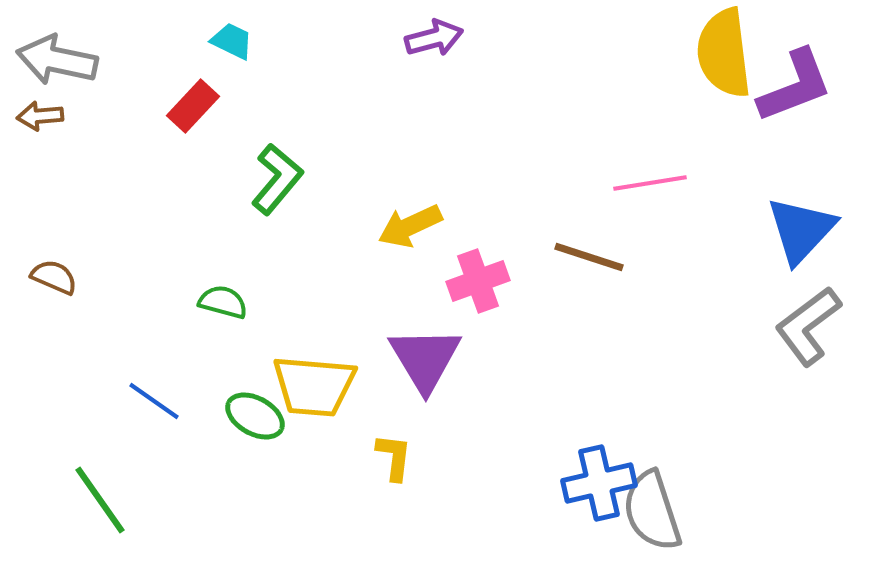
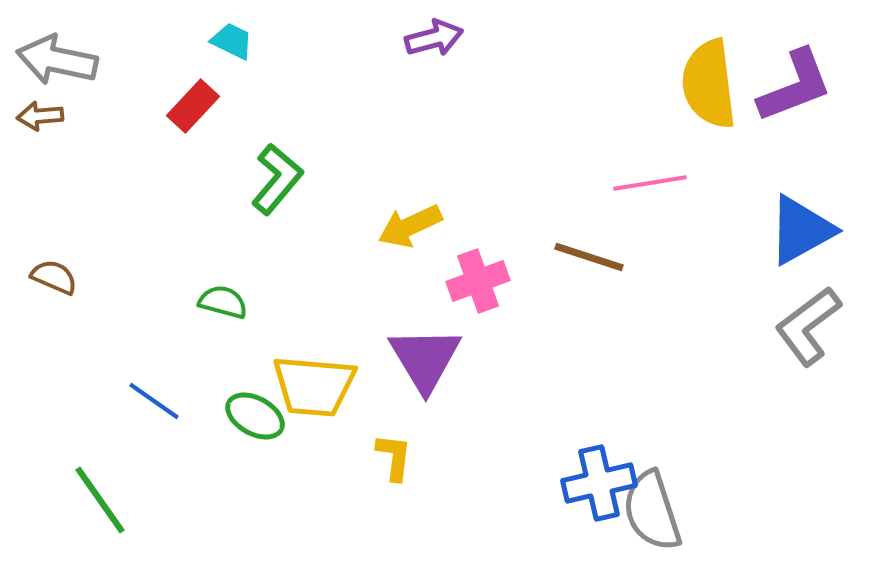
yellow semicircle: moved 15 px left, 31 px down
blue triangle: rotated 18 degrees clockwise
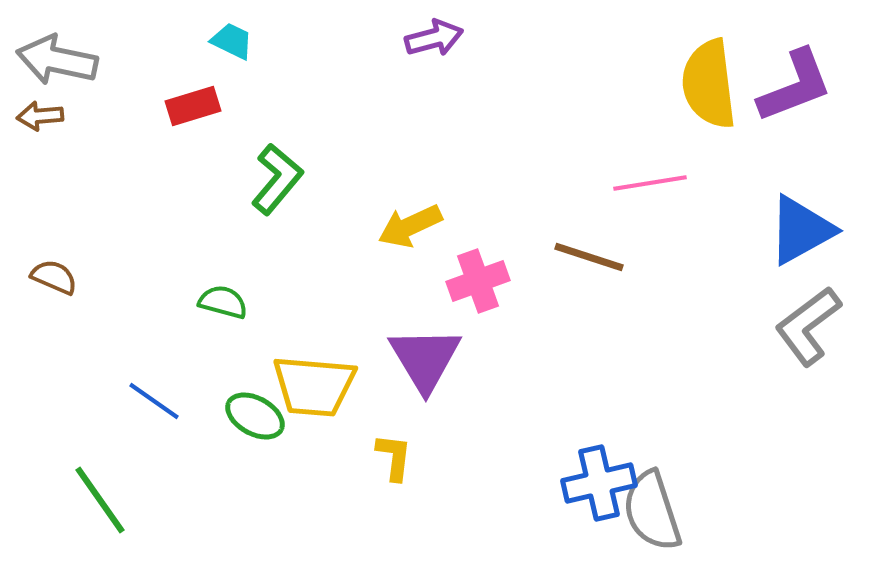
red rectangle: rotated 30 degrees clockwise
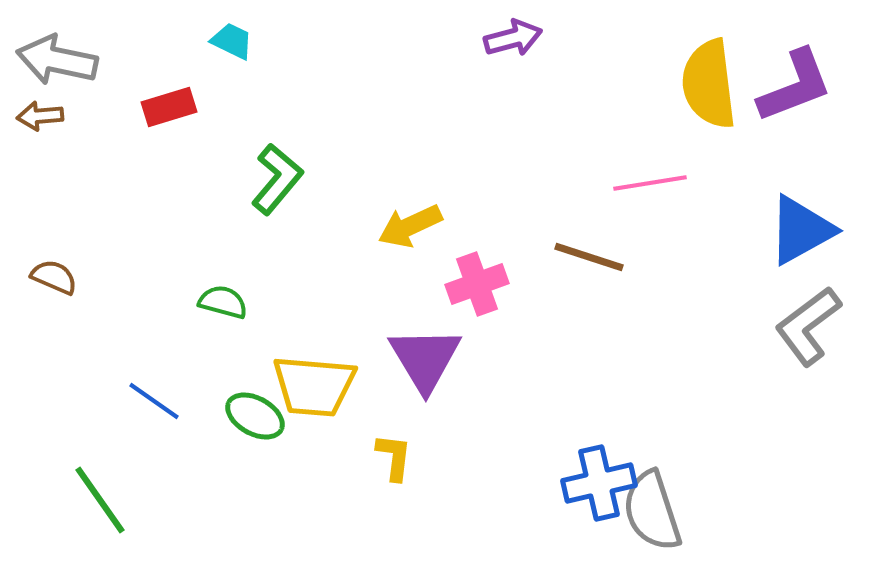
purple arrow: moved 79 px right
red rectangle: moved 24 px left, 1 px down
pink cross: moved 1 px left, 3 px down
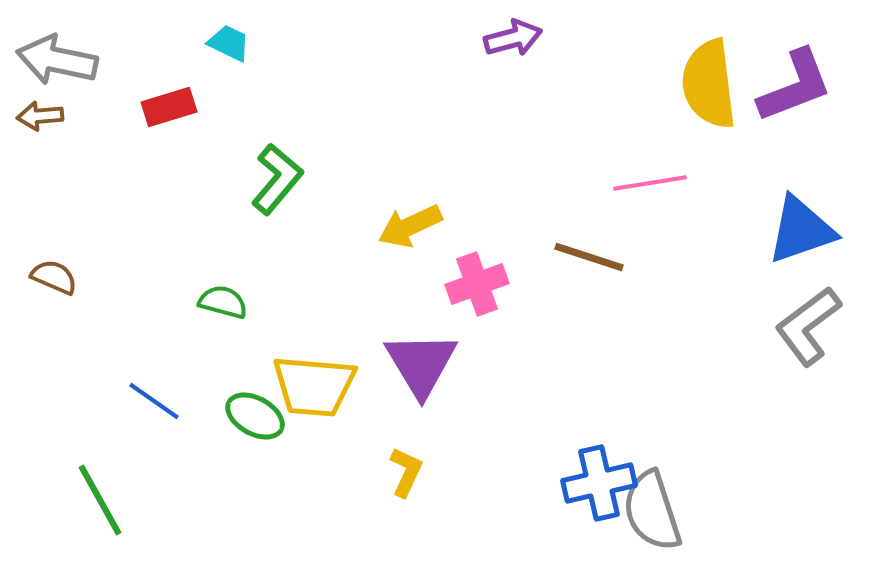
cyan trapezoid: moved 3 px left, 2 px down
blue triangle: rotated 10 degrees clockwise
purple triangle: moved 4 px left, 5 px down
yellow L-shape: moved 12 px right, 15 px down; rotated 18 degrees clockwise
green line: rotated 6 degrees clockwise
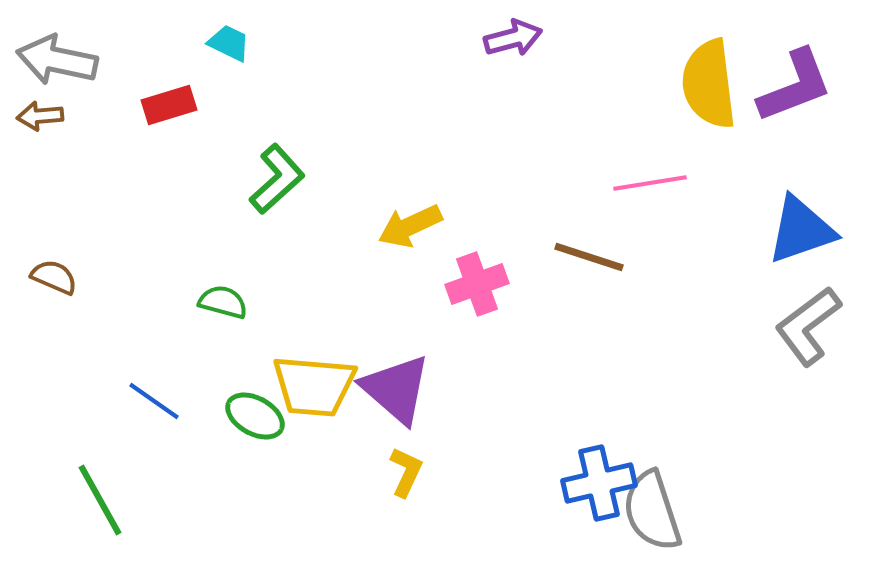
red rectangle: moved 2 px up
green L-shape: rotated 8 degrees clockwise
purple triangle: moved 25 px left, 25 px down; rotated 18 degrees counterclockwise
